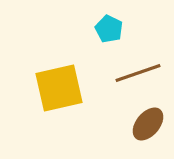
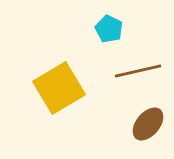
brown line: moved 2 px up; rotated 6 degrees clockwise
yellow square: rotated 18 degrees counterclockwise
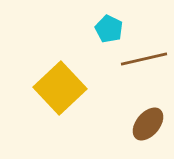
brown line: moved 6 px right, 12 px up
yellow square: moved 1 px right; rotated 12 degrees counterclockwise
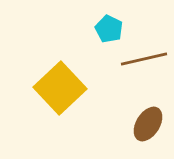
brown ellipse: rotated 8 degrees counterclockwise
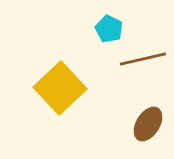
brown line: moved 1 px left
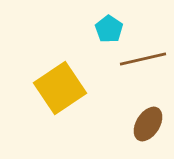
cyan pentagon: rotated 8 degrees clockwise
yellow square: rotated 9 degrees clockwise
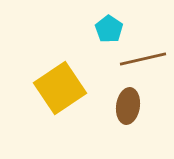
brown ellipse: moved 20 px left, 18 px up; rotated 24 degrees counterclockwise
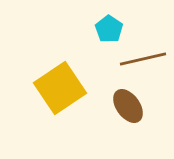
brown ellipse: rotated 44 degrees counterclockwise
